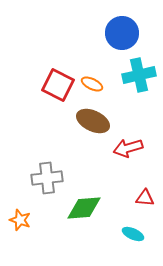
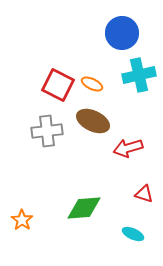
gray cross: moved 47 px up
red triangle: moved 1 px left, 4 px up; rotated 12 degrees clockwise
orange star: moved 2 px right; rotated 15 degrees clockwise
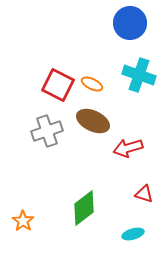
blue circle: moved 8 px right, 10 px up
cyan cross: rotated 32 degrees clockwise
gray cross: rotated 12 degrees counterclockwise
green diamond: rotated 33 degrees counterclockwise
orange star: moved 1 px right, 1 px down
cyan ellipse: rotated 40 degrees counterclockwise
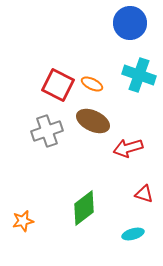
orange star: rotated 25 degrees clockwise
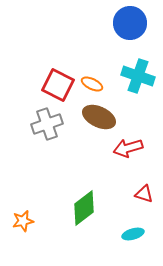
cyan cross: moved 1 px left, 1 px down
brown ellipse: moved 6 px right, 4 px up
gray cross: moved 7 px up
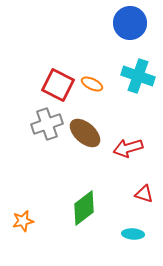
brown ellipse: moved 14 px left, 16 px down; rotated 16 degrees clockwise
cyan ellipse: rotated 20 degrees clockwise
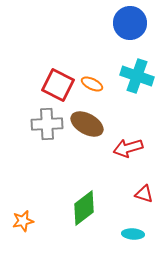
cyan cross: moved 1 px left
gray cross: rotated 16 degrees clockwise
brown ellipse: moved 2 px right, 9 px up; rotated 12 degrees counterclockwise
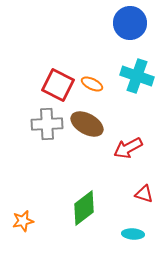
red arrow: rotated 12 degrees counterclockwise
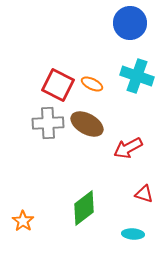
gray cross: moved 1 px right, 1 px up
orange star: rotated 25 degrees counterclockwise
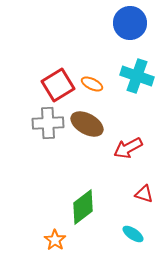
red square: rotated 32 degrees clockwise
green diamond: moved 1 px left, 1 px up
orange star: moved 32 px right, 19 px down
cyan ellipse: rotated 30 degrees clockwise
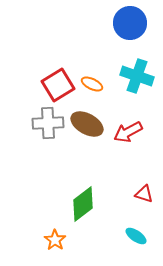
red arrow: moved 16 px up
green diamond: moved 3 px up
cyan ellipse: moved 3 px right, 2 px down
